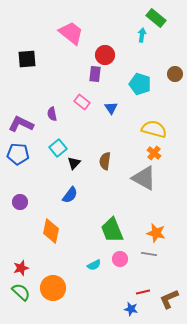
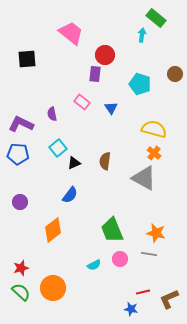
black triangle: rotated 24 degrees clockwise
orange diamond: moved 2 px right, 1 px up; rotated 40 degrees clockwise
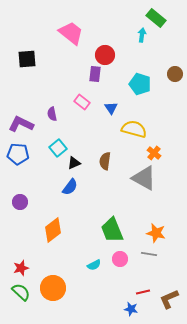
yellow semicircle: moved 20 px left
blue semicircle: moved 8 px up
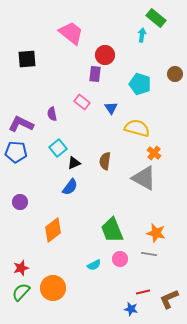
yellow semicircle: moved 3 px right, 1 px up
blue pentagon: moved 2 px left, 2 px up
green semicircle: rotated 90 degrees counterclockwise
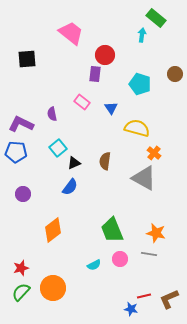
purple circle: moved 3 px right, 8 px up
red line: moved 1 px right, 4 px down
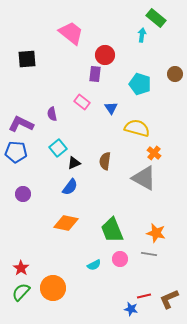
orange diamond: moved 13 px right, 7 px up; rotated 50 degrees clockwise
red star: rotated 21 degrees counterclockwise
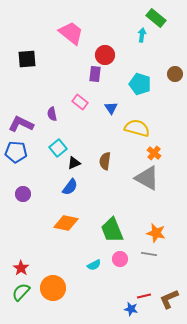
pink rectangle: moved 2 px left
gray triangle: moved 3 px right
